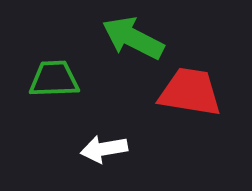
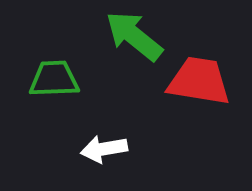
green arrow: moved 1 px right, 2 px up; rotated 12 degrees clockwise
red trapezoid: moved 9 px right, 11 px up
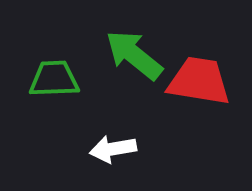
green arrow: moved 19 px down
white arrow: moved 9 px right
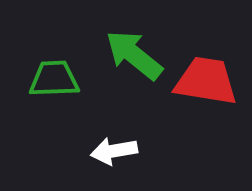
red trapezoid: moved 7 px right
white arrow: moved 1 px right, 2 px down
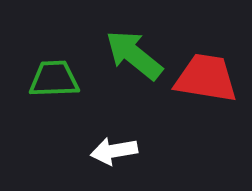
red trapezoid: moved 3 px up
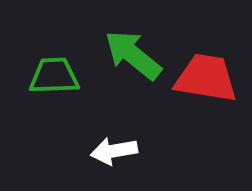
green arrow: moved 1 px left
green trapezoid: moved 3 px up
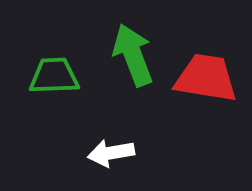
green arrow: rotated 30 degrees clockwise
white arrow: moved 3 px left, 2 px down
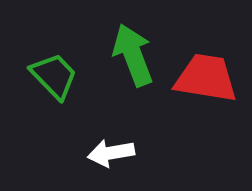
green trapezoid: rotated 48 degrees clockwise
